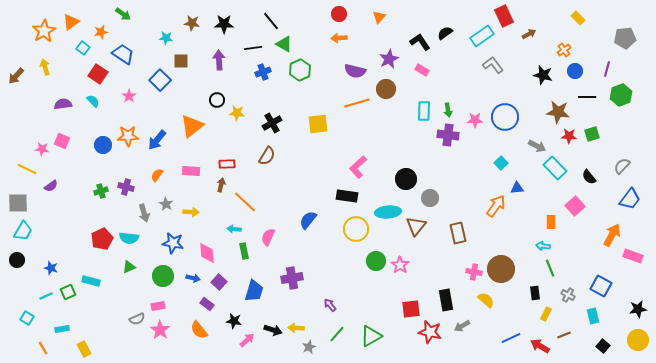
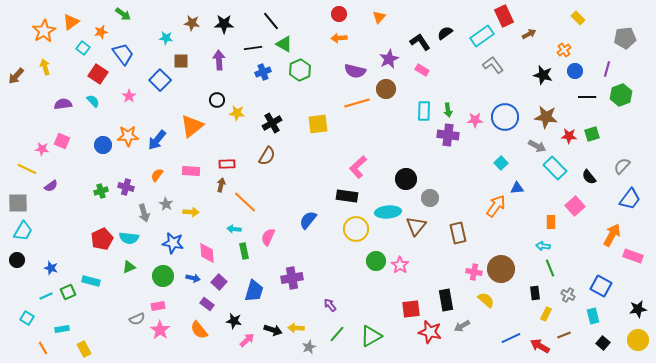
blue trapezoid at (123, 54): rotated 20 degrees clockwise
brown star at (558, 112): moved 12 px left, 5 px down
black square at (603, 346): moved 3 px up
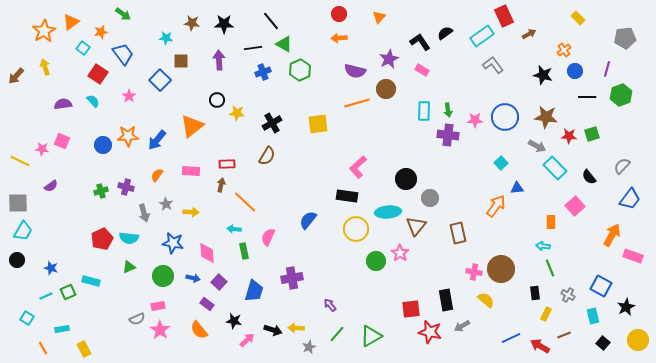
yellow line at (27, 169): moved 7 px left, 8 px up
pink star at (400, 265): moved 12 px up
black star at (638, 309): moved 12 px left, 2 px up; rotated 18 degrees counterclockwise
